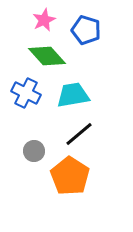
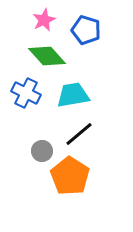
gray circle: moved 8 px right
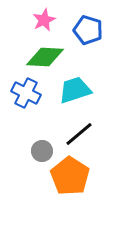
blue pentagon: moved 2 px right
green diamond: moved 2 px left, 1 px down; rotated 45 degrees counterclockwise
cyan trapezoid: moved 2 px right, 5 px up; rotated 8 degrees counterclockwise
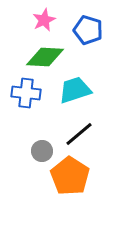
blue cross: rotated 20 degrees counterclockwise
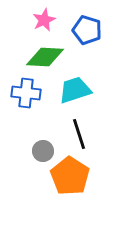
blue pentagon: moved 1 px left
black line: rotated 68 degrees counterclockwise
gray circle: moved 1 px right
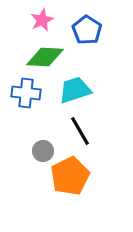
pink star: moved 2 px left
blue pentagon: rotated 16 degrees clockwise
black line: moved 1 px right, 3 px up; rotated 12 degrees counterclockwise
orange pentagon: rotated 12 degrees clockwise
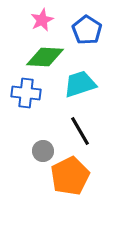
cyan trapezoid: moved 5 px right, 6 px up
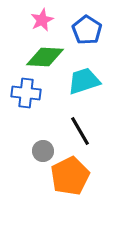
cyan trapezoid: moved 4 px right, 3 px up
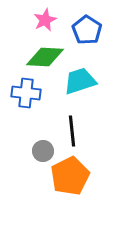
pink star: moved 3 px right
cyan trapezoid: moved 4 px left
black line: moved 8 px left; rotated 24 degrees clockwise
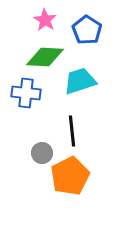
pink star: rotated 15 degrees counterclockwise
gray circle: moved 1 px left, 2 px down
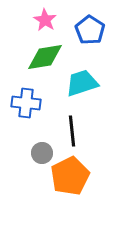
blue pentagon: moved 3 px right
green diamond: rotated 12 degrees counterclockwise
cyan trapezoid: moved 2 px right, 2 px down
blue cross: moved 10 px down
